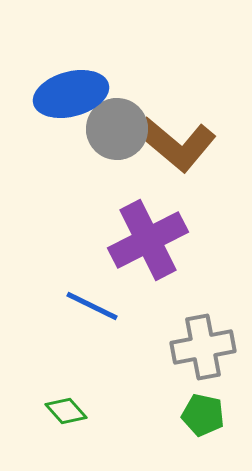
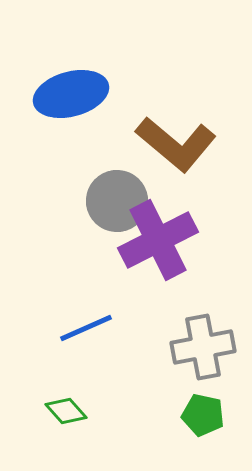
gray circle: moved 72 px down
purple cross: moved 10 px right
blue line: moved 6 px left, 22 px down; rotated 50 degrees counterclockwise
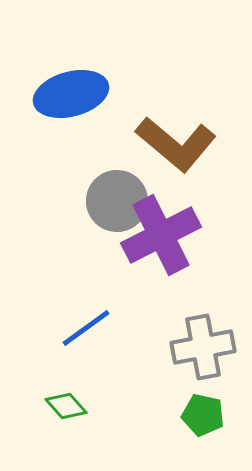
purple cross: moved 3 px right, 5 px up
blue line: rotated 12 degrees counterclockwise
green diamond: moved 5 px up
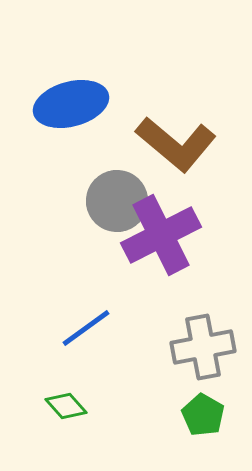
blue ellipse: moved 10 px down
green pentagon: rotated 18 degrees clockwise
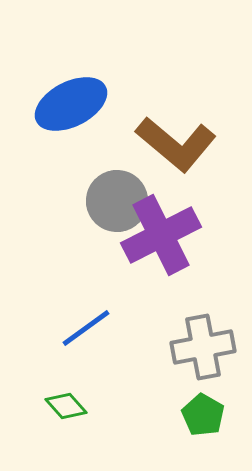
blue ellipse: rotated 12 degrees counterclockwise
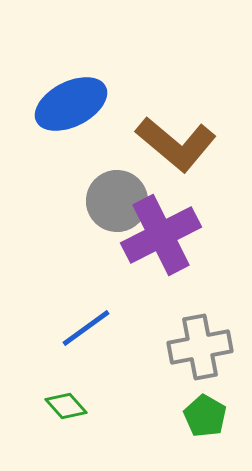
gray cross: moved 3 px left
green pentagon: moved 2 px right, 1 px down
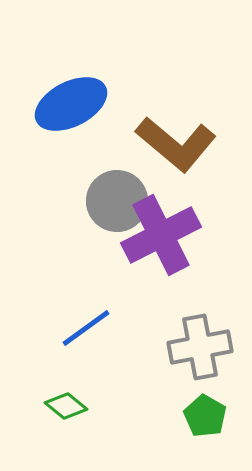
green diamond: rotated 9 degrees counterclockwise
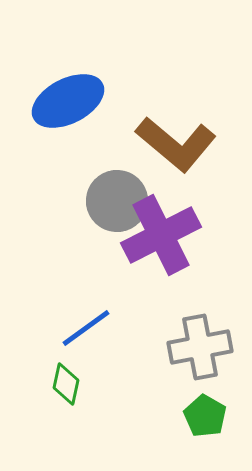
blue ellipse: moved 3 px left, 3 px up
green diamond: moved 22 px up; rotated 63 degrees clockwise
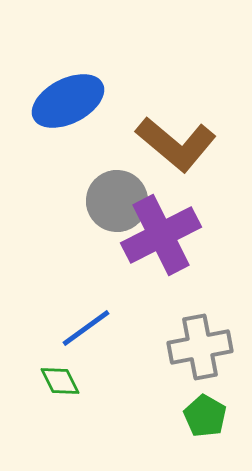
green diamond: moved 6 px left, 3 px up; rotated 39 degrees counterclockwise
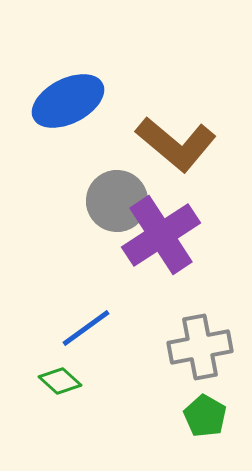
purple cross: rotated 6 degrees counterclockwise
green diamond: rotated 21 degrees counterclockwise
